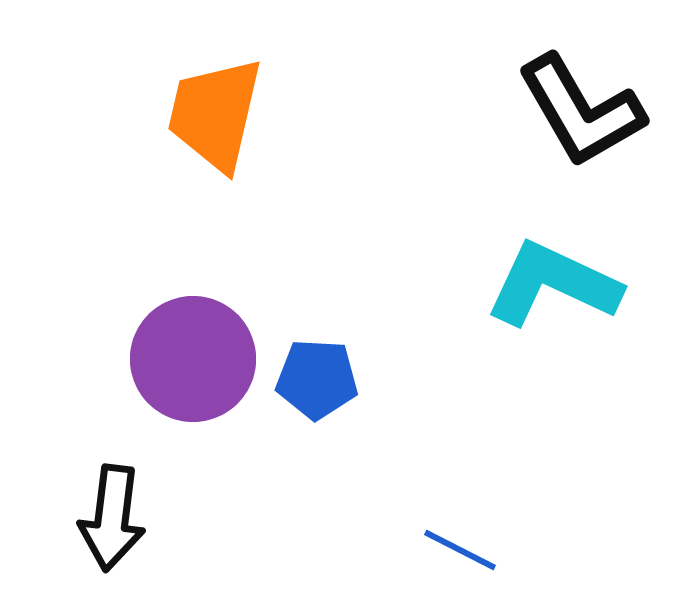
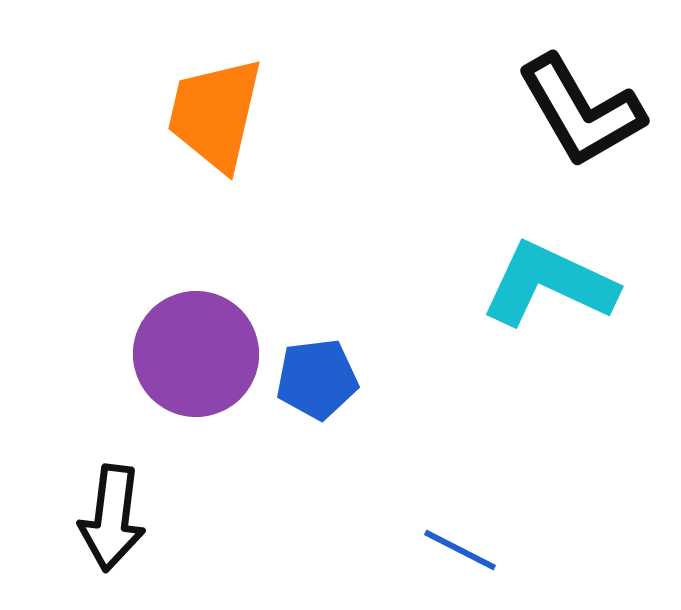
cyan L-shape: moved 4 px left
purple circle: moved 3 px right, 5 px up
blue pentagon: rotated 10 degrees counterclockwise
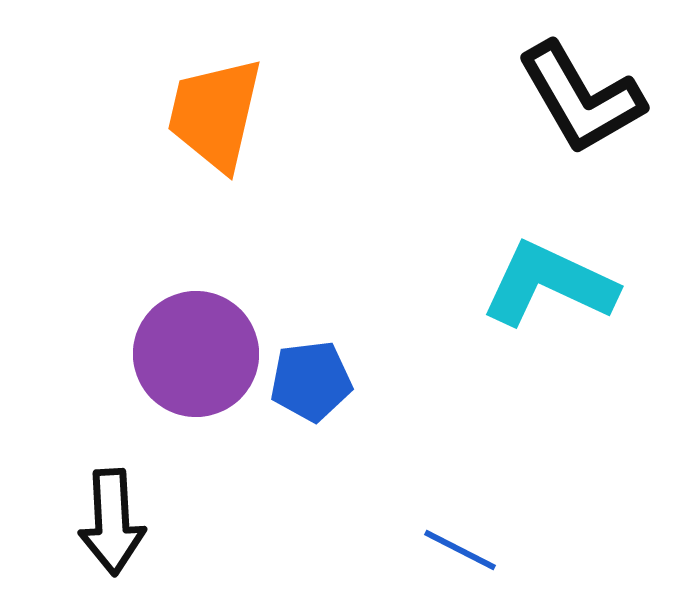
black L-shape: moved 13 px up
blue pentagon: moved 6 px left, 2 px down
black arrow: moved 4 px down; rotated 10 degrees counterclockwise
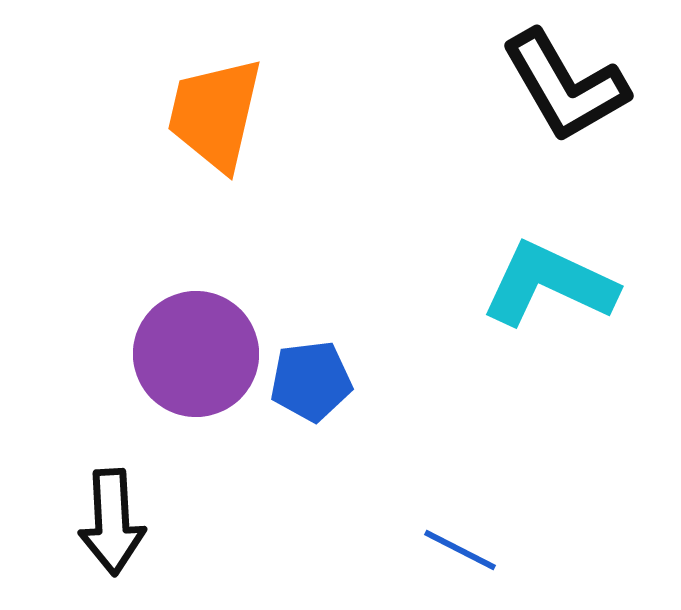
black L-shape: moved 16 px left, 12 px up
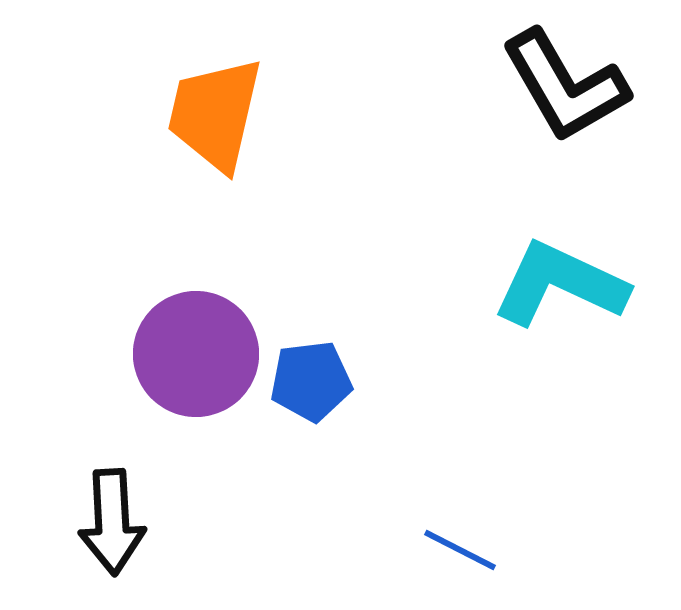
cyan L-shape: moved 11 px right
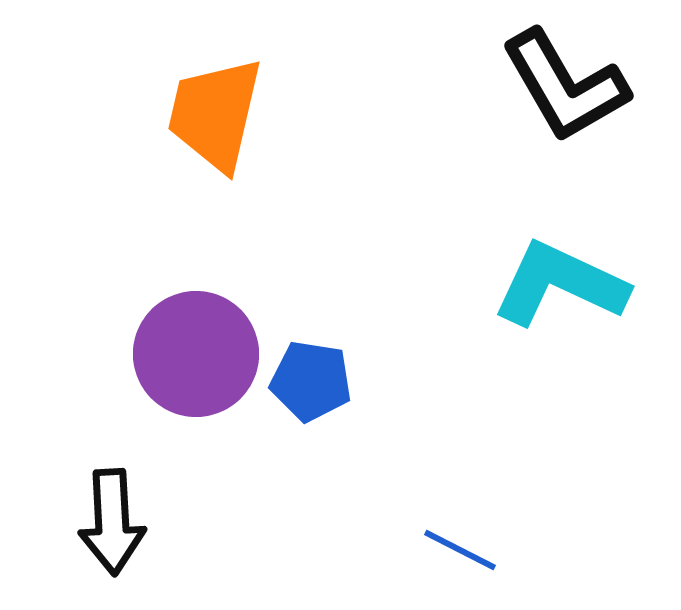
blue pentagon: rotated 16 degrees clockwise
